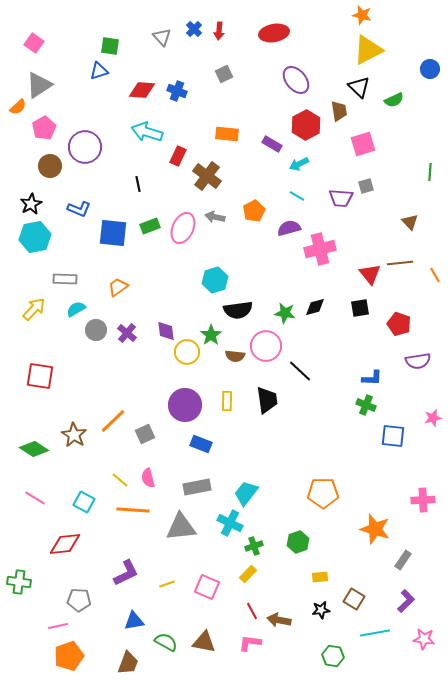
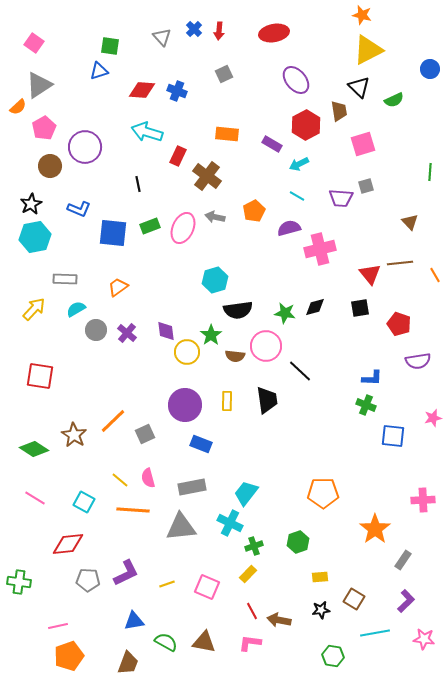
gray rectangle at (197, 487): moved 5 px left
orange star at (375, 529): rotated 20 degrees clockwise
red diamond at (65, 544): moved 3 px right
gray pentagon at (79, 600): moved 9 px right, 20 px up
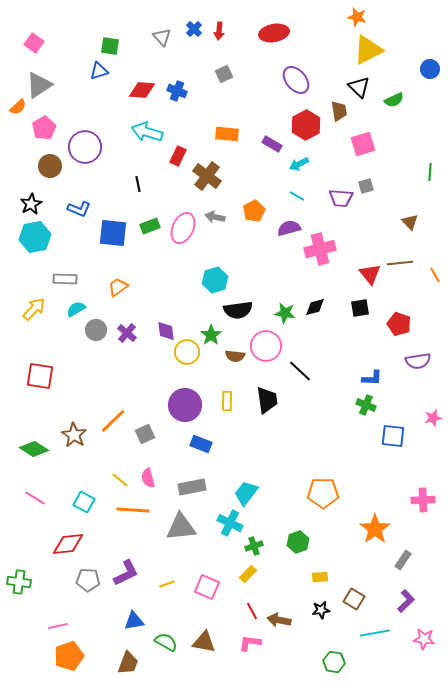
orange star at (362, 15): moved 5 px left, 2 px down
green hexagon at (333, 656): moved 1 px right, 6 px down
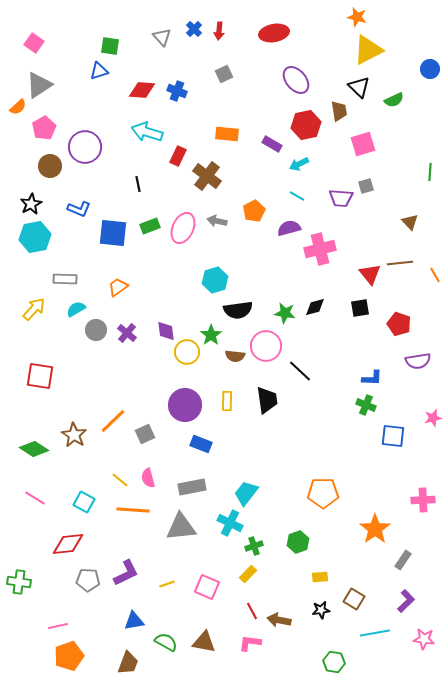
red hexagon at (306, 125): rotated 16 degrees clockwise
gray arrow at (215, 217): moved 2 px right, 4 px down
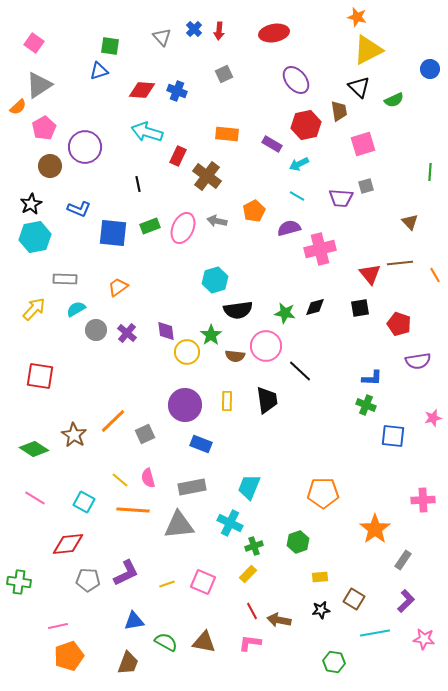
cyan trapezoid at (246, 493): moved 3 px right, 6 px up; rotated 16 degrees counterclockwise
gray triangle at (181, 527): moved 2 px left, 2 px up
pink square at (207, 587): moved 4 px left, 5 px up
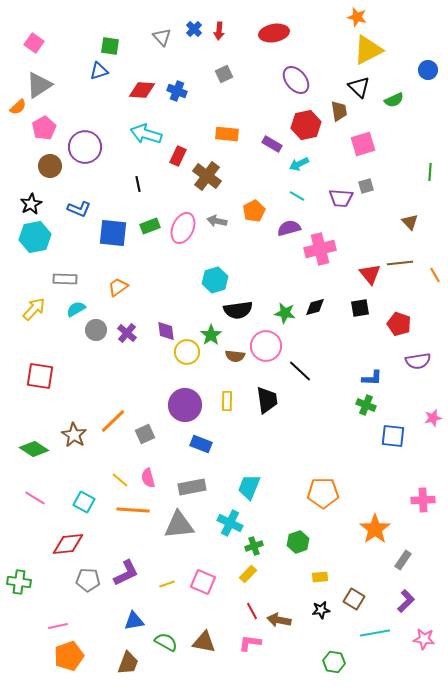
blue circle at (430, 69): moved 2 px left, 1 px down
cyan arrow at (147, 132): moved 1 px left, 2 px down
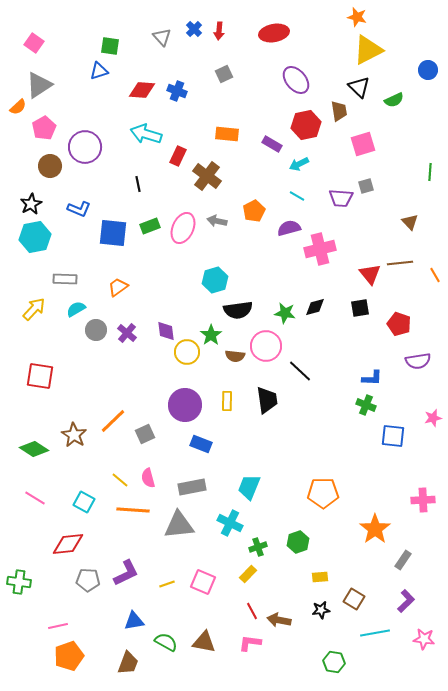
green cross at (254, 546): moved 4 px right, 1 px down
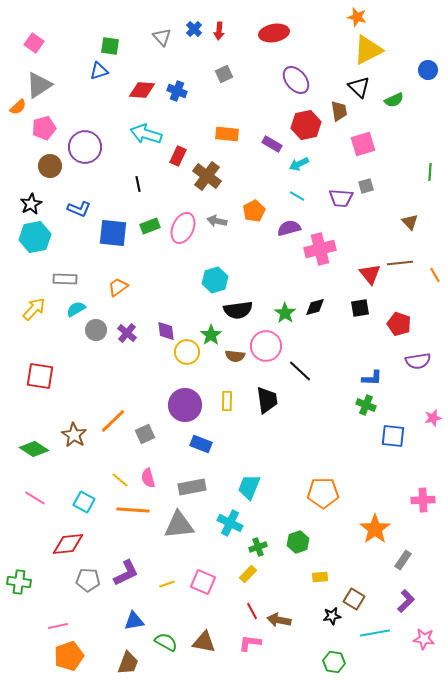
pink pentagon at (44, 128): rotated 15 degrees clockwise
green star at (285, 313): rotated 25 degrees clockwise
black star at (321, 610): moved 11 px right, 6 px down
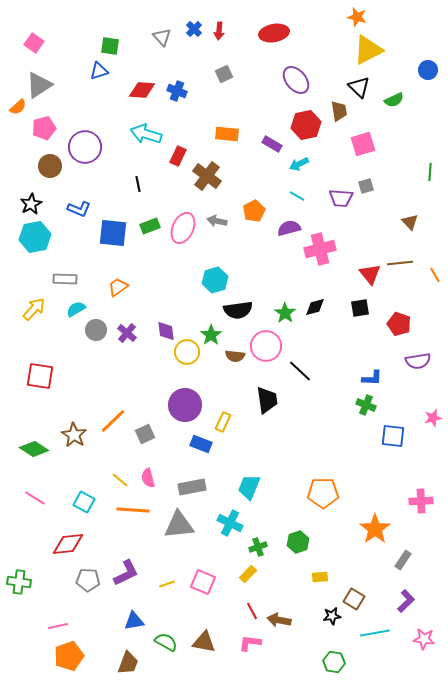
yellow rectangle at (227, 401): moved 4 px left, 21 px down; rotated 24 degrees clockwise
pink cross at (423, 500): moved 2 px left, 1 px down
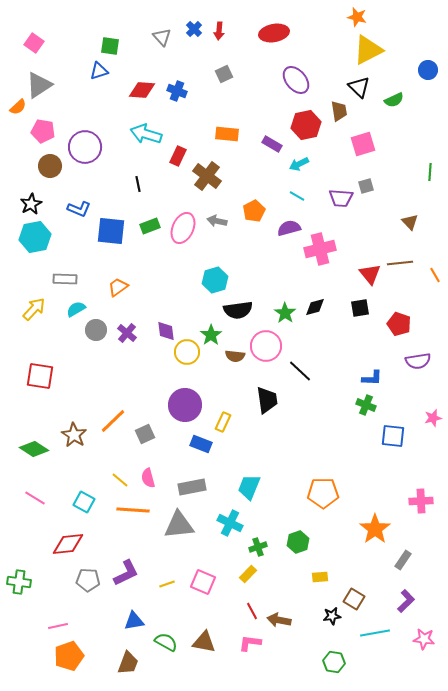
pink pentagon at (44, 128): moved 1 px left, 3 px down; rotated 25 degrees clockwise
blue square at (113, 233): moved 2 px left, 2 px up
